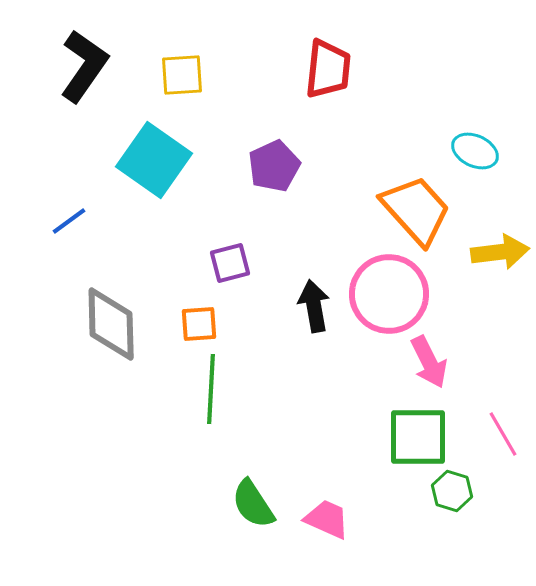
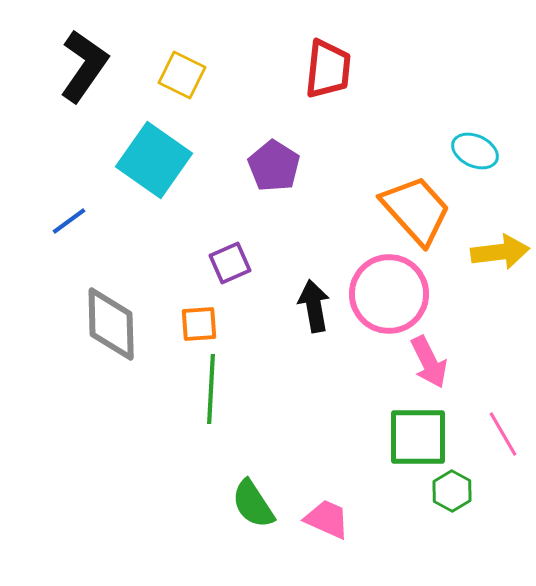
yellow square: rotated 30 degrees clockwise
purple pentagon: rotated 15 degrees counterclockwise
purple square: rotated 9 degrees counterclockwise
green hexagon: rotated 12 degrees clockwise
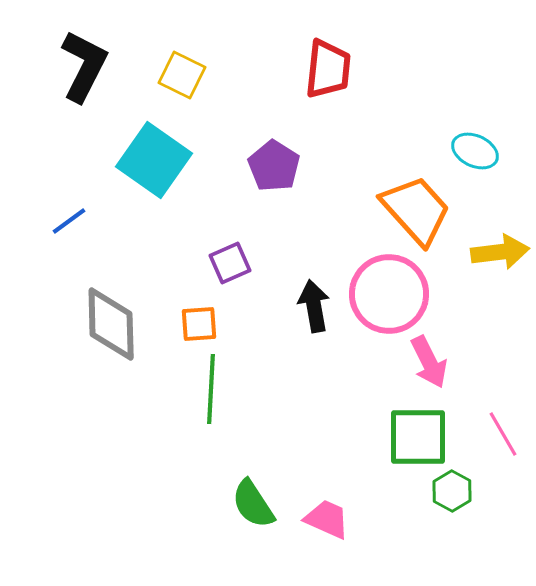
black L-shape: rotated 8 degrees counterclockwise
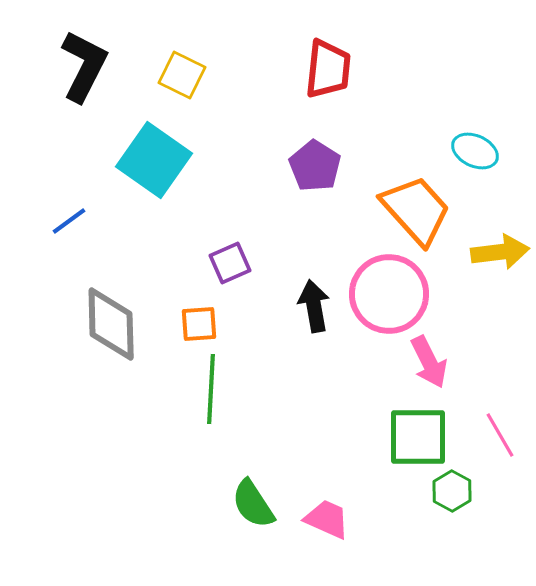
purple pentagon: moved 41 px right
pink line: moved 3 px left, 1 px down
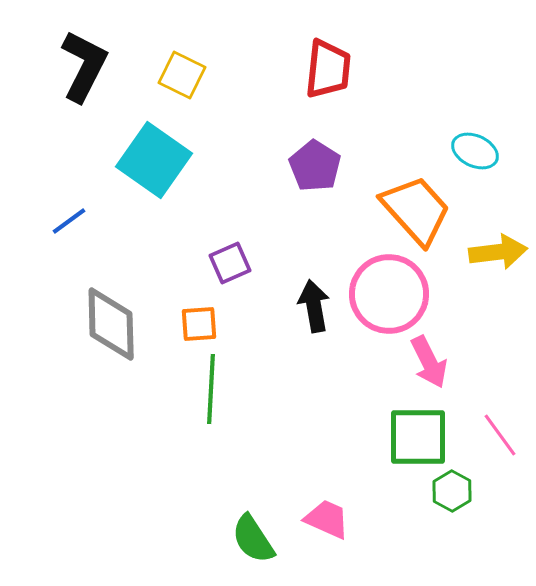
yellow arrow: moved 2 px left
pink line: rotated 6 degrees counterclockwise
green semicircle: moved 35 px down
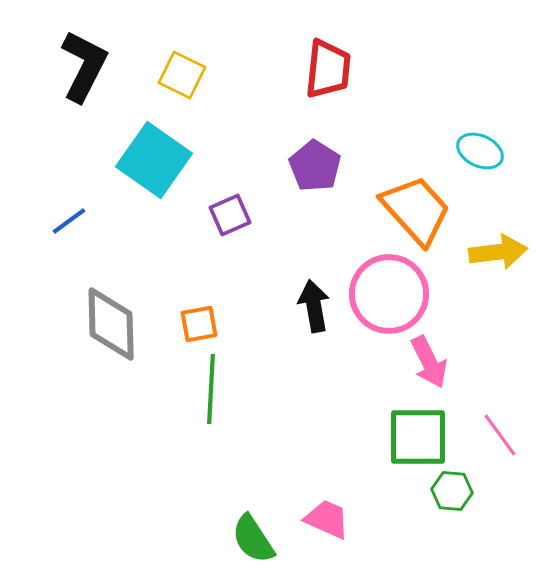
cyan ellipse: moved 5 px right
purple square: moved 48 px up
orange square: rotated 6 degrees counterclockwise
green hexagon: rotated 24 degrees counterclockwise
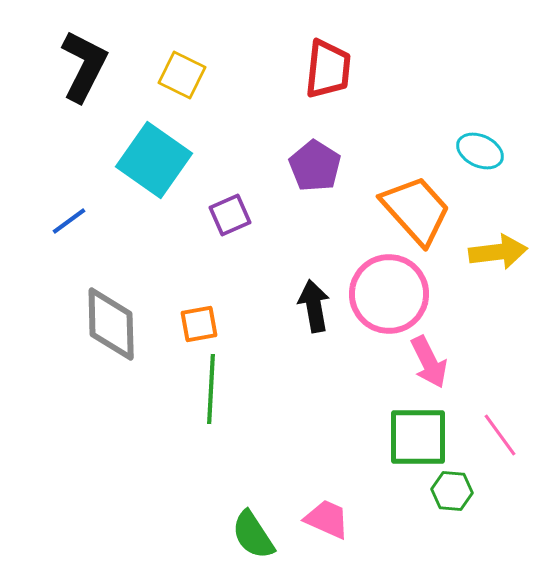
green semicircle: moved 4 px up
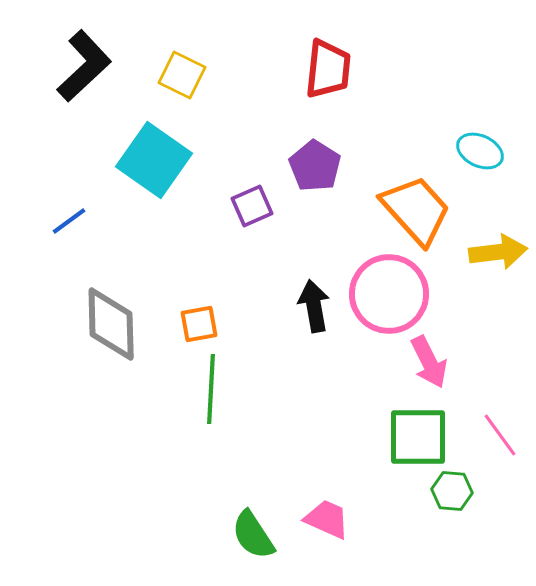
black L-shape: rotated 20 degrees clockwise
purple square: moved 22 px right, 9 px up
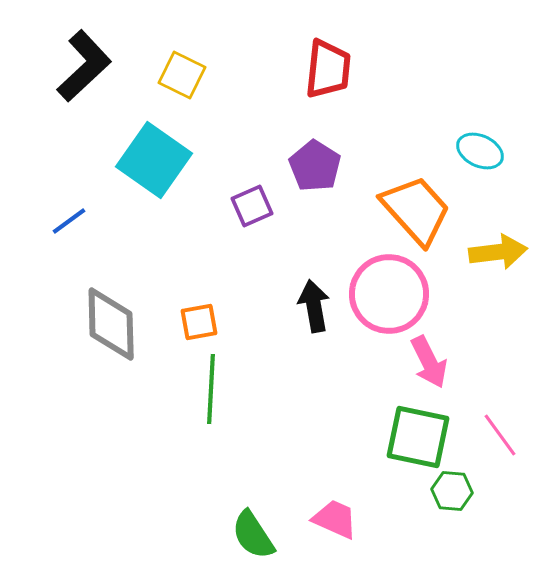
orange square: moved 2 px up
green square: rotated 12 degrees clockwise
pink trapezoid: moved 8 px right
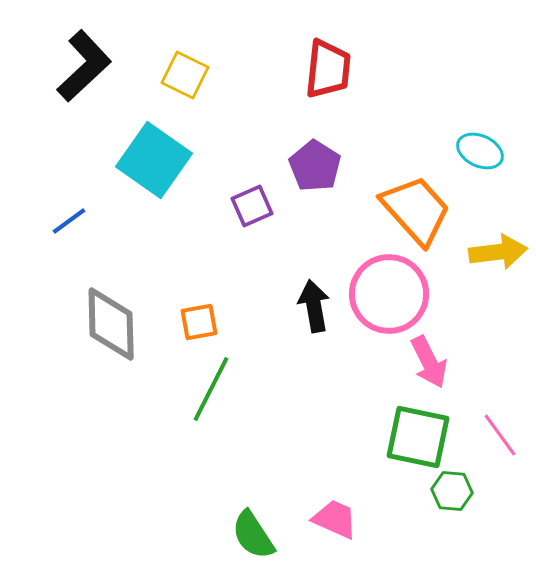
yellow square: moved 3 px right
green line: rotated 24 degrees clockwise
